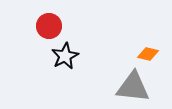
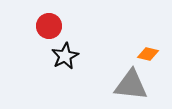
gray triangle: moved 2 px left, 2 px up
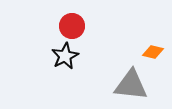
red circle: moved 23 px right
orange diamond: moved 5 px right, 2 px up
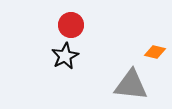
red circle: moved 1 px left, 1 px up
orange diamond: moved 2 px right
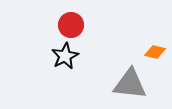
gray triangle: moved 1 px left, 1 px up
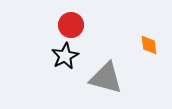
orange diamond: moved 6 px left, 7 px up; rotated 70 degrees clockwise
gray triangle: moved 24 px left, 6 px up; rotated 9 degrees clockwise
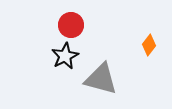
orange diamond: rotated 45 degrees clockwise
gray triangle: moved 5 px left, 1 px down
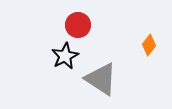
red circle: moved 7 px right
gray triangle: rotated 18 degrees clockwise
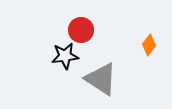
red circle: moved 3 px right, 5 px down
black star: rotated 20 degrees clockwise
